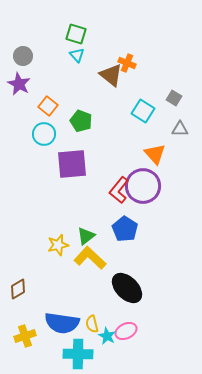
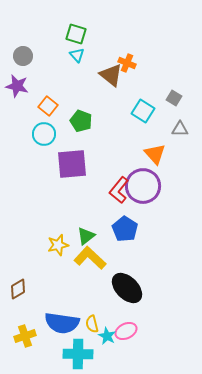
purple star: moved 2 px left, 2 px down; rotated 15 degrees counterclockwise
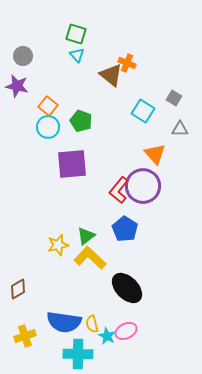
cyan circle: moved 4 px right, 7 px up
blue semicircle: moved 2 px right, 1 px up
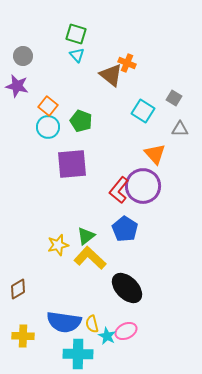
yellow cross: moved 2 px left; rotated 20 degrees clockwise
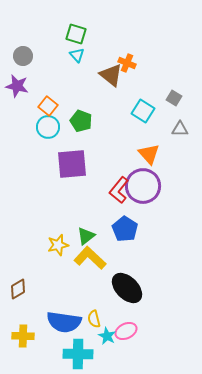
orange triangle: moved 6 px left
yellow semicircle: moved 2 px right, 5 px up
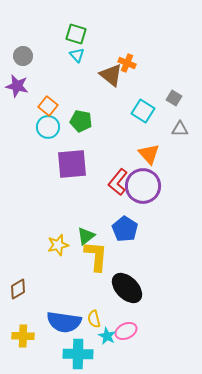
green pentagon: rotated 10 degrees counterclockwise
red L-shape: moved 1 px left, 8 px up
yellow L-shape: moved 6 px right, 2 px up; rotated 52 degrees clockwise
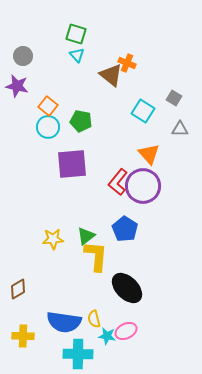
yellow star: moved 5 px left, 6 px up; rotated 10 degrees clockwise
cyan star: rotated 18 degrees counterclockwise
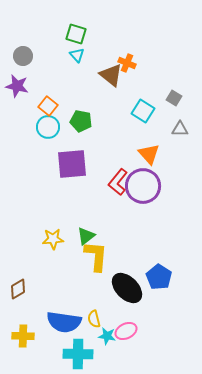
blue pentagon: moved 34 px right, 48 px down
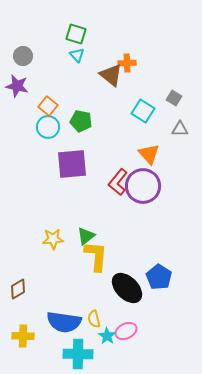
orange cross: rotated 24 degrees counterclockwise
cyan star: rotated 24 degrees clockwise
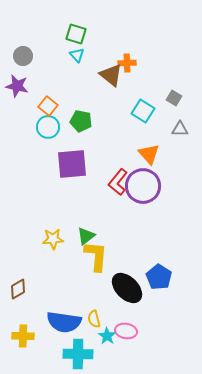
pink ellipse: rotated 35 degrees clockwise
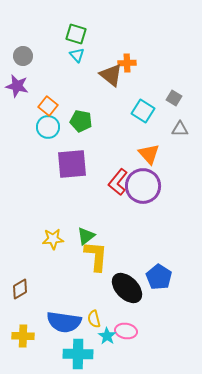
brown diamond: moved 2 px right
